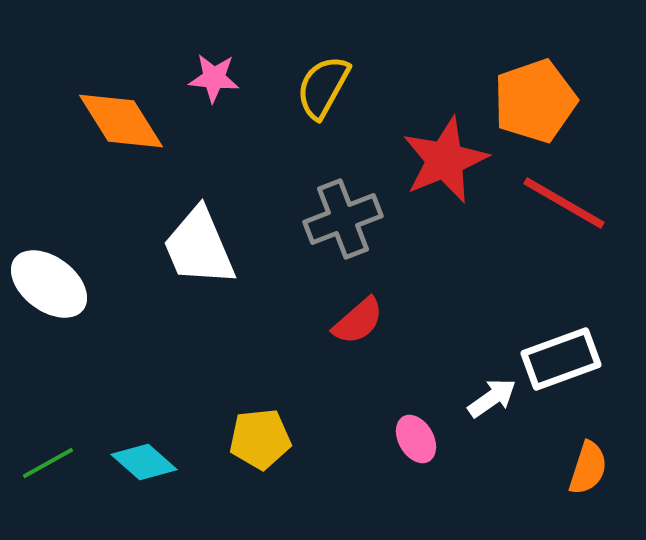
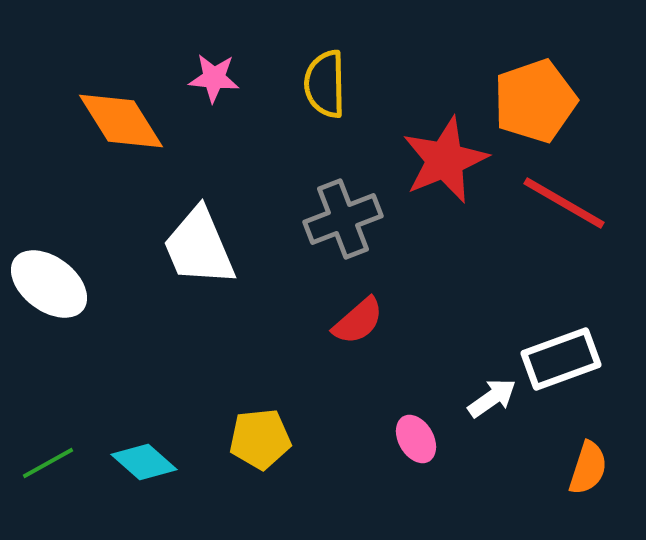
yellow semicircle: moved 2 px right, 3 px up; rotated 30 degrees counterclockwise
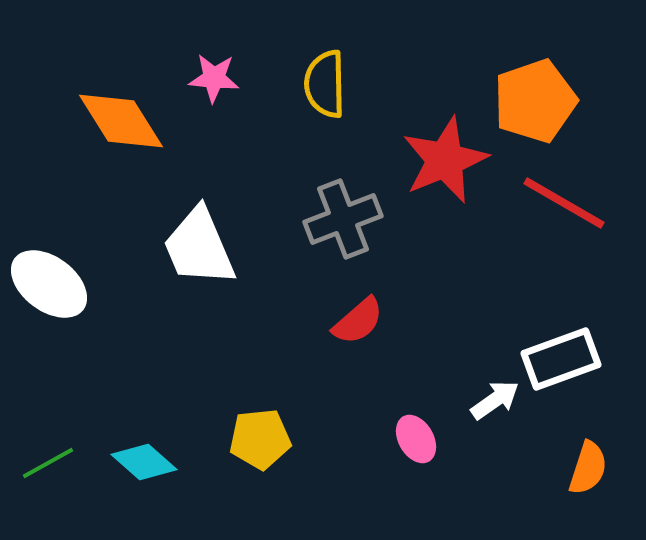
white arrow: moved 3 px right, 2 px down
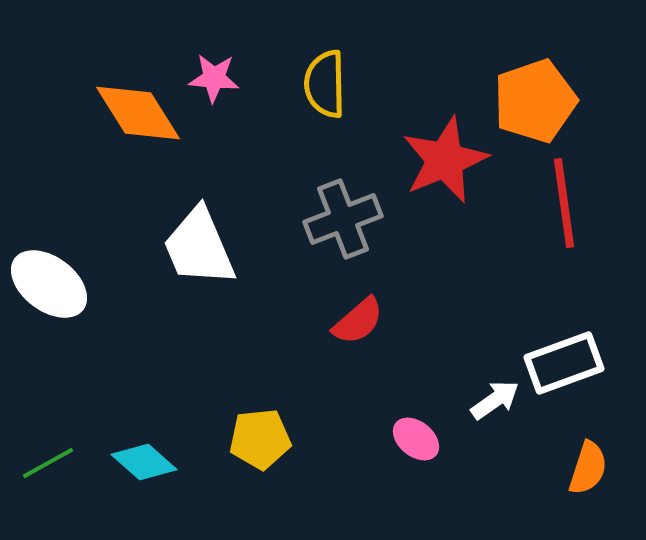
orange diamond: moved 17 px right, 8 px up
red line: rotated 52 degrees clockwise
white rectangle: moved 3 px right, 4 px down
pink ellipse: rotated 21 degrees counterclockwise
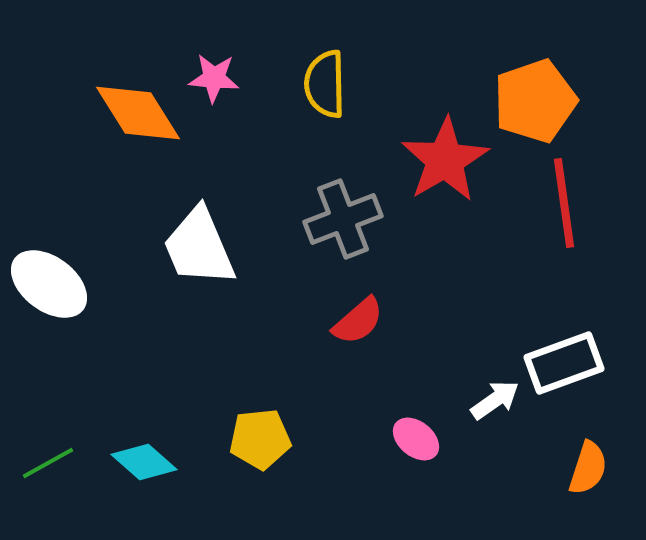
red star: rotated 8 degrees counterclockwise
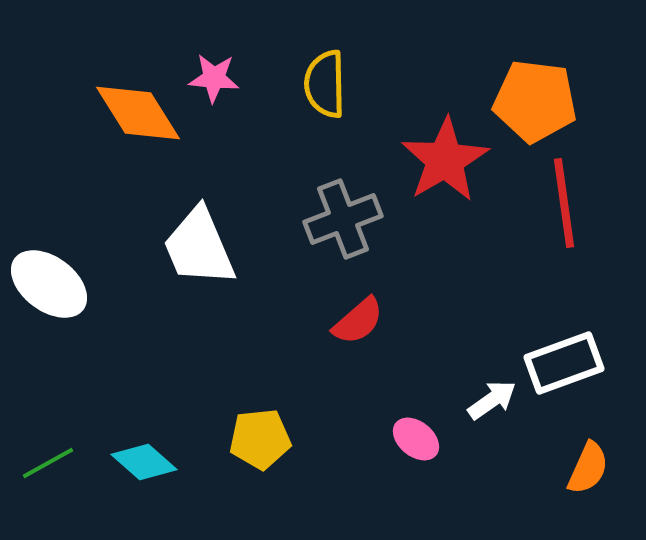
orange pentagon: rotated 26 degrees clockwise
white arrow: moved 3 px left
orange semicircle: rotated 6 degrees clockwise
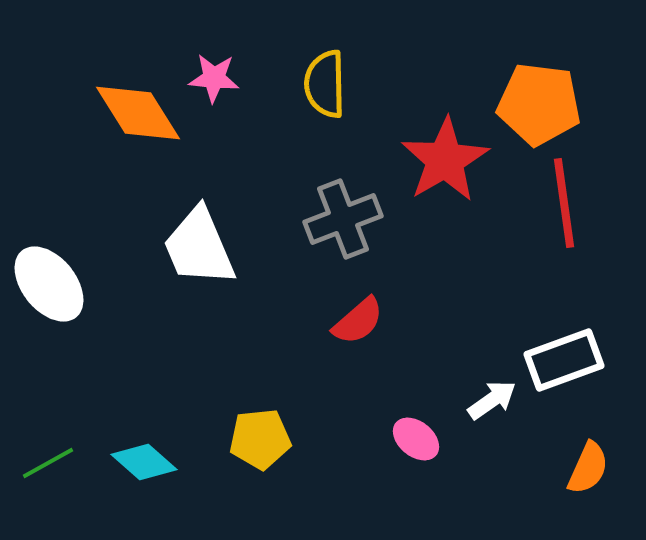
orange pentagon: moved 4 px right, 3 px down
white ellipse: rotated 14 degrees clockwise
white rectangle: moved 3 px up
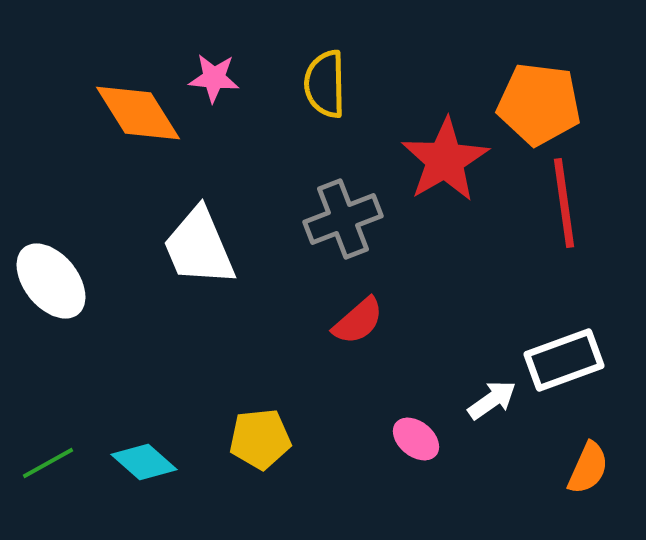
white ellipse: moved 2 px right, 3 px up
